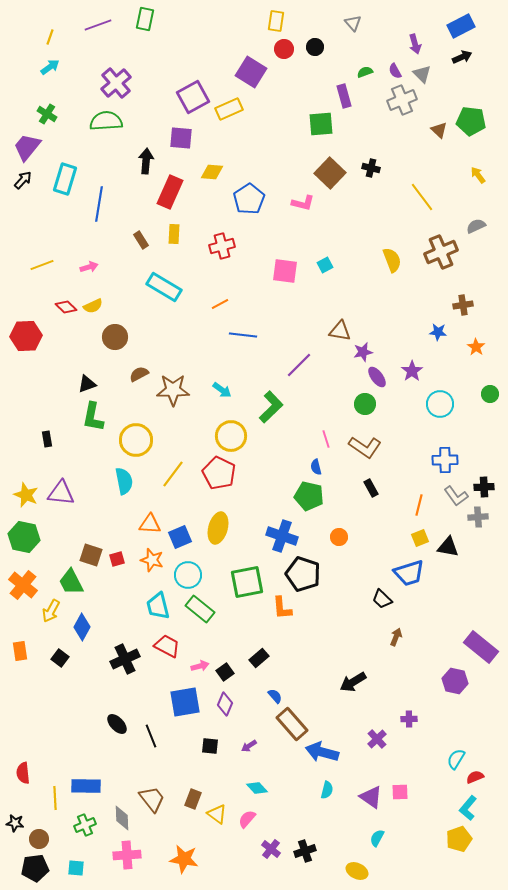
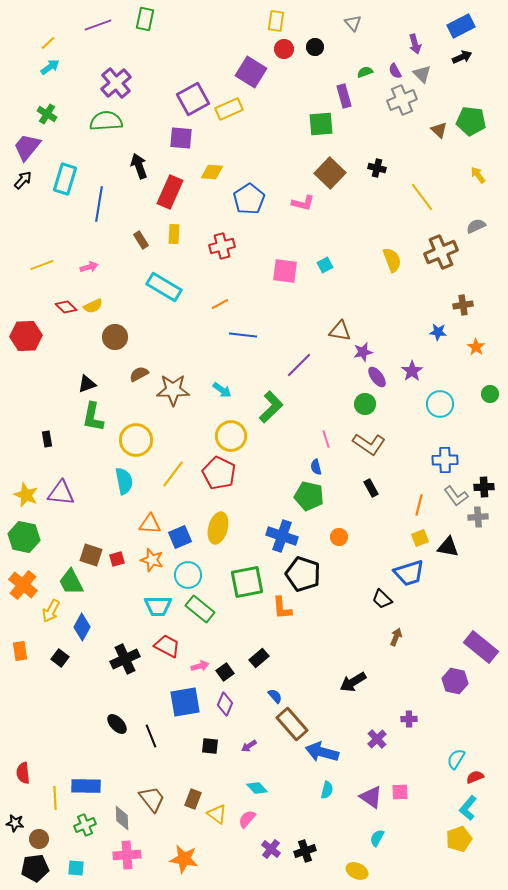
yellow line at (50, 37): moved 2 px left, 6 px down; rotated 28 degrees clockwise
purple square at (193, 97): moved 2 px down
black arrow at (146, 161): moved 7 px left, 5 px down; rotated 25 degrees counterclockwise
black cross at (371, 168): moved 6 px right
brown L-shape at (365, 447): moved 4 px right, 3 px up
cyan trapezoid at (158, 606): rotated 76 degrees counterclockwise
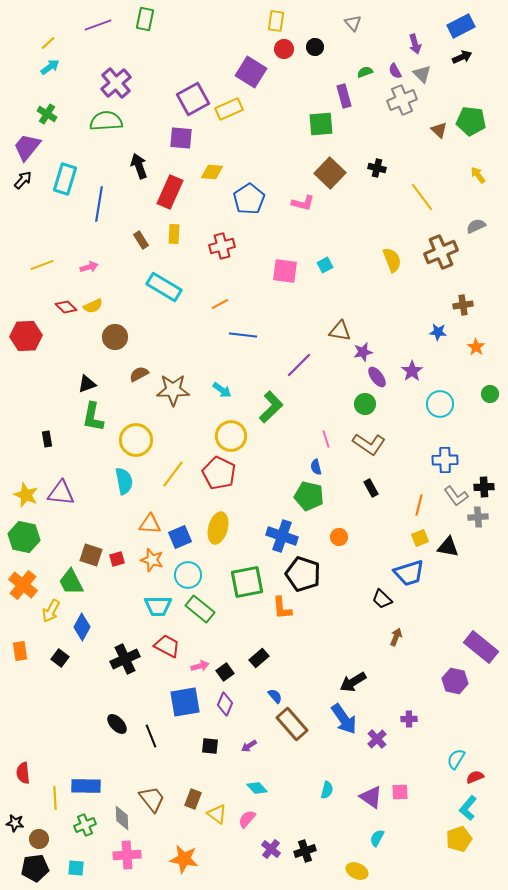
blue arrow at (322, 752): moved 22 px right, 33 px up; rotated 140 degrees counterclockwise
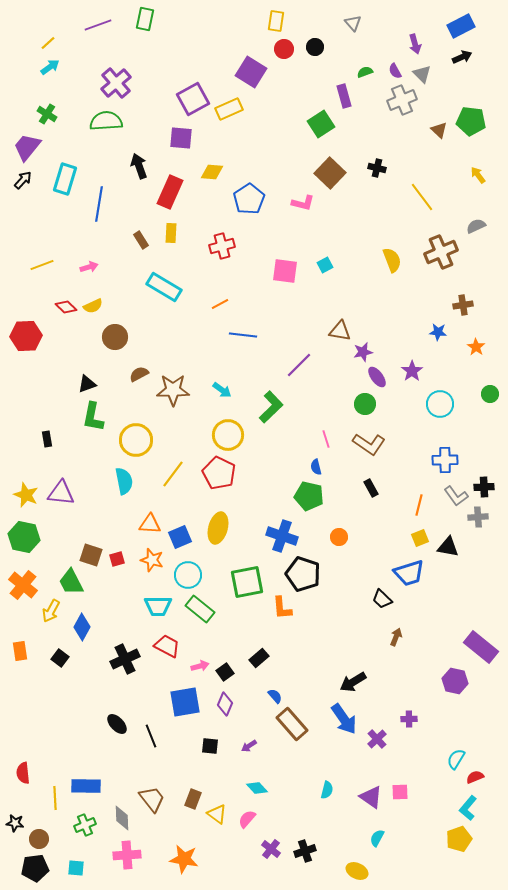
green square at (321, 124): rotated 28 degrees counterclockwise
yellow rectangle at (174, 234): moved 3 px left, 1 px up
yellow circle at (231, 436): moved 3 px left, 1 px up
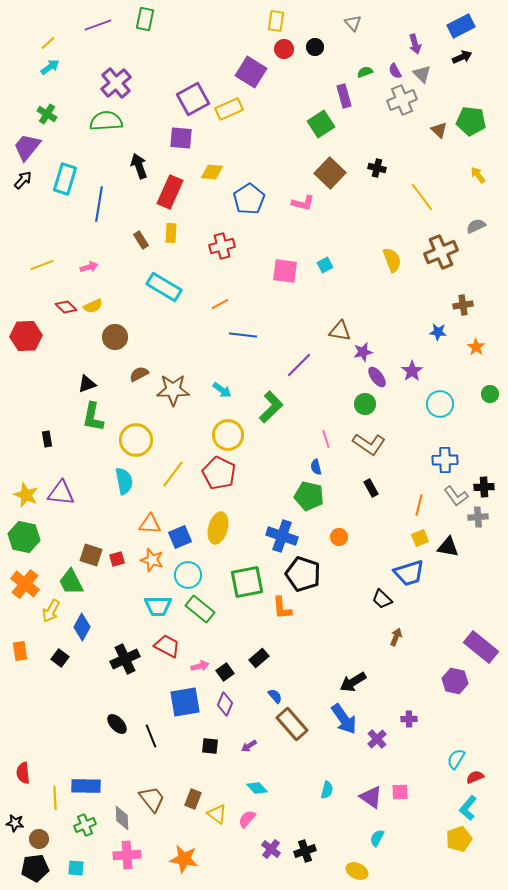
orange cross at (23, 585): moved 2 px right, 1 px up
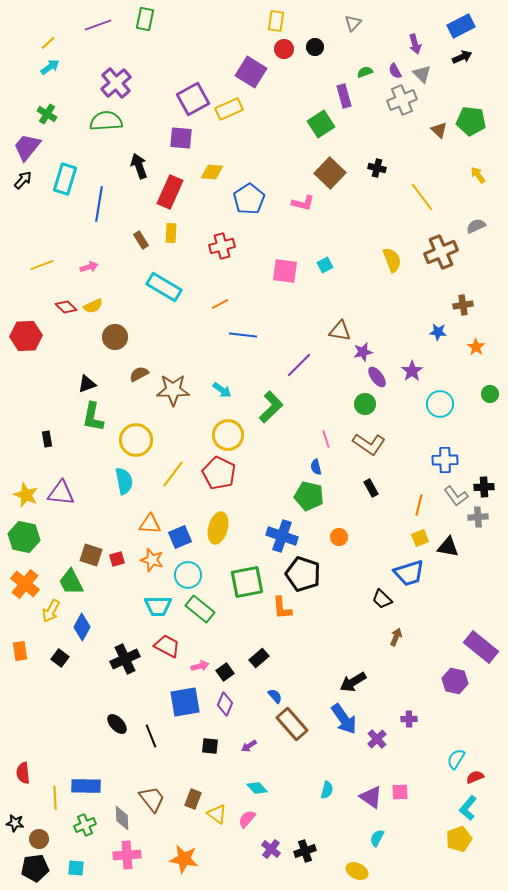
gray triangle at (353, 23): rotated 24 degrees clockwise
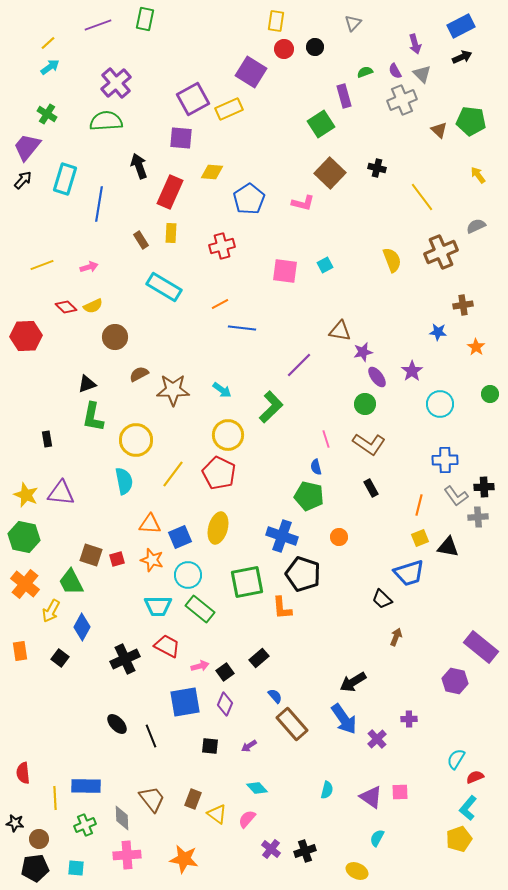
blue line at (243, 335): moved 1 px left, 7 px up
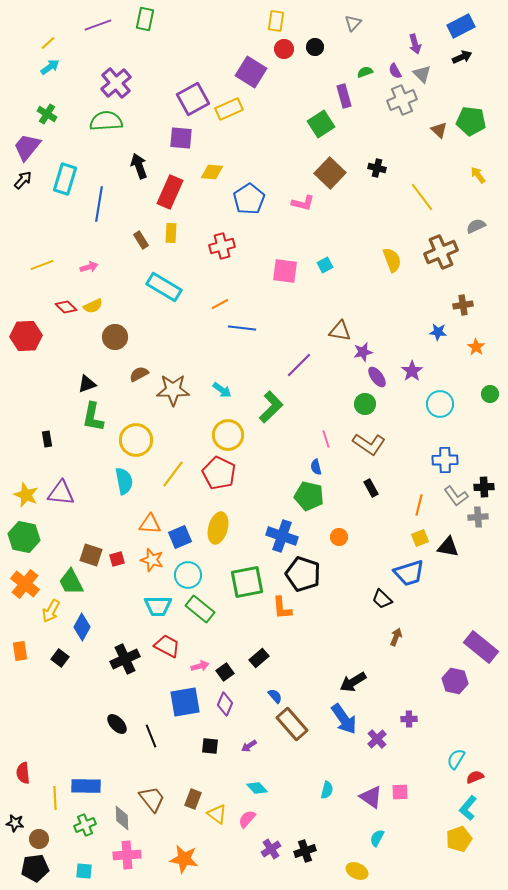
purple cross at (271, 849): rotated 18 degrees clockwise
cyan square at (76, 868): moved 8 px right, 3 px down
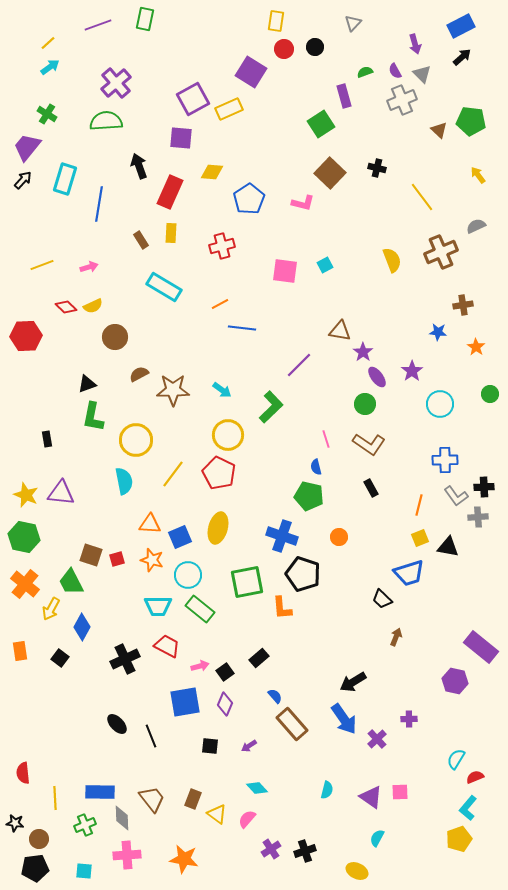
black arrow at (462, 57): rotated 18 degrees counterclockwise
purple star at (363, 352): rotated 24 degrees counterclockwise
yellow arrow at (51, 611): moved 2 px up
blue rectangle at (86, 786): moved 14 px right, 6 px down
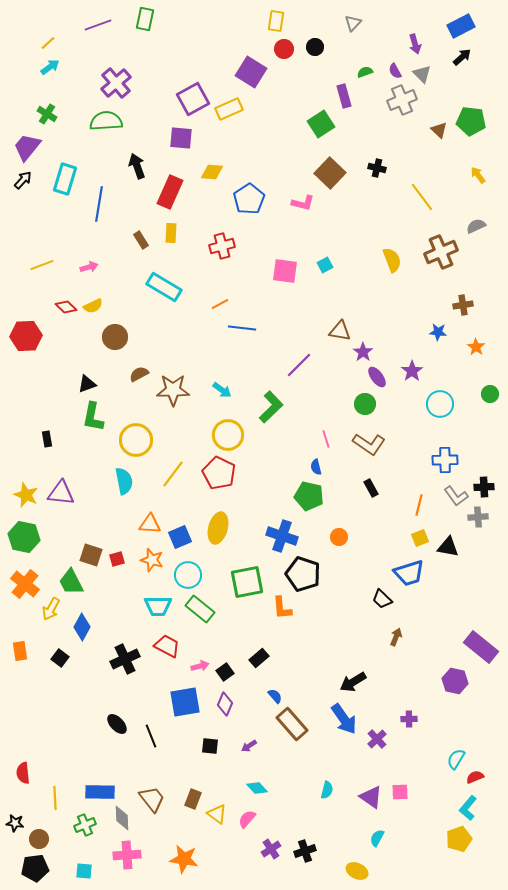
black arrow at (139, 166): moved 2 px left
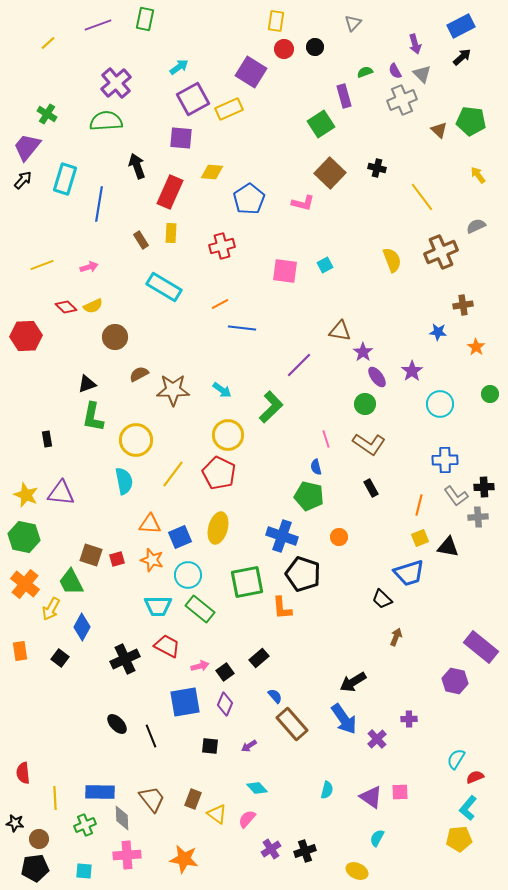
cyan arrow at (50, 67): moved 129 px right
yellow pentagon at (459, 839): rotated 15 degrees clockwise
